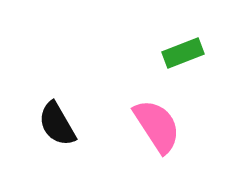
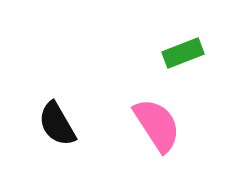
pink semicircle: moved 1 px up
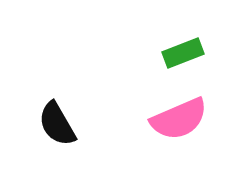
pink semicircle: moved 22 px right, 6 px up; rotated 100 degrees clockwise
